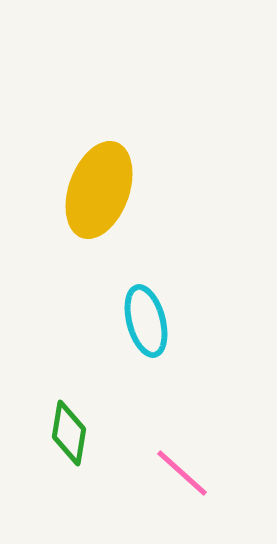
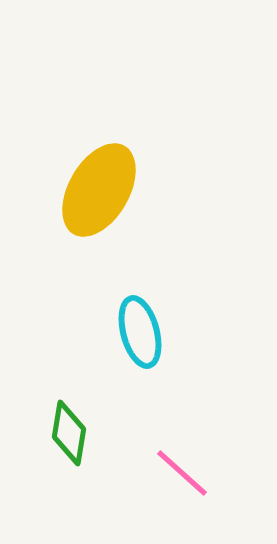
yellow ellipse: rotated 10 degrees clockwise
cyan ellipse: moved 6 px left, 11 px down
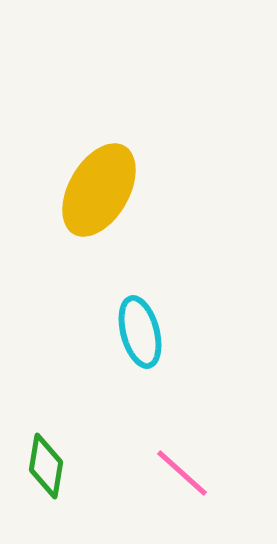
green diamond: moved 23 px left, 33 px down
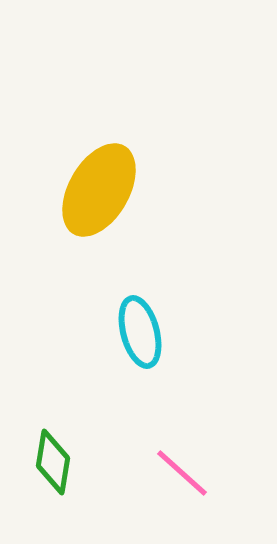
green diamond: moved 7 px right, 4 px up
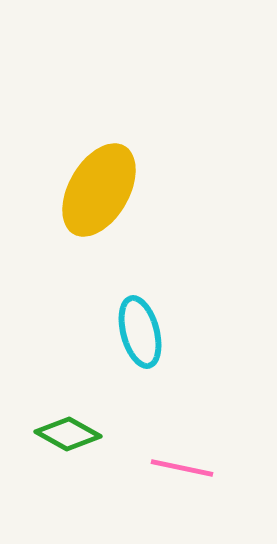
green diamond: moved 15 px right, 28 px up; rotated 70 degrees counterclockwise
pink line: moved 5 px up; rotated 30 degrees counterclockwise
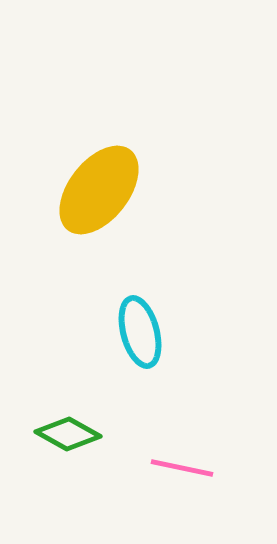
yellow ellipse: rotated 8 degrees clockwise
